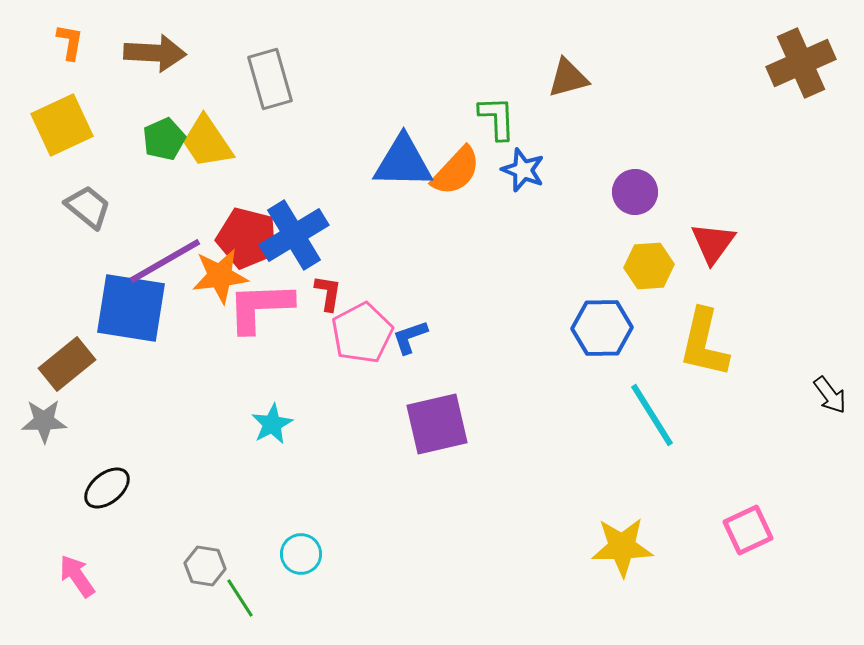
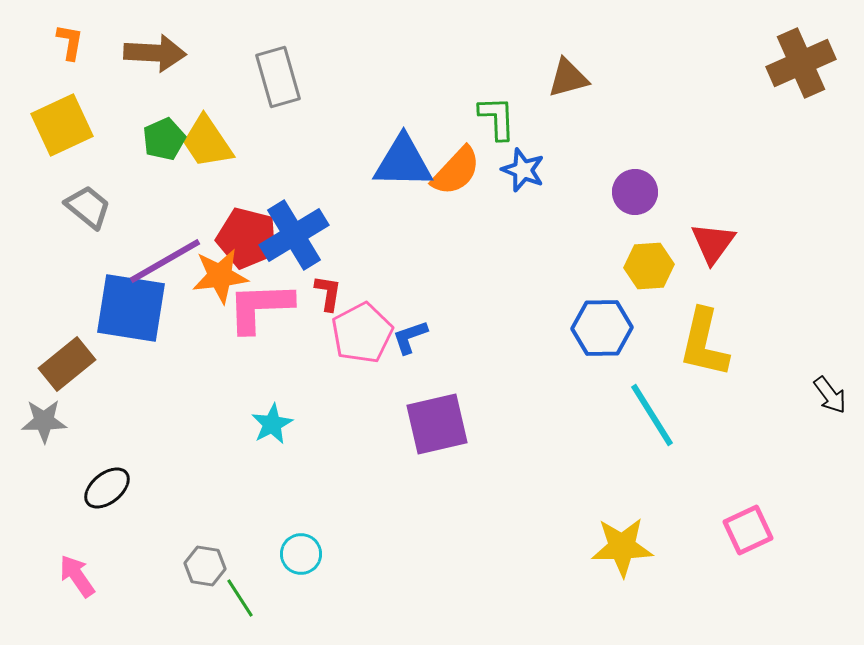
gray rectangle: moved 8 px right, 2 px up
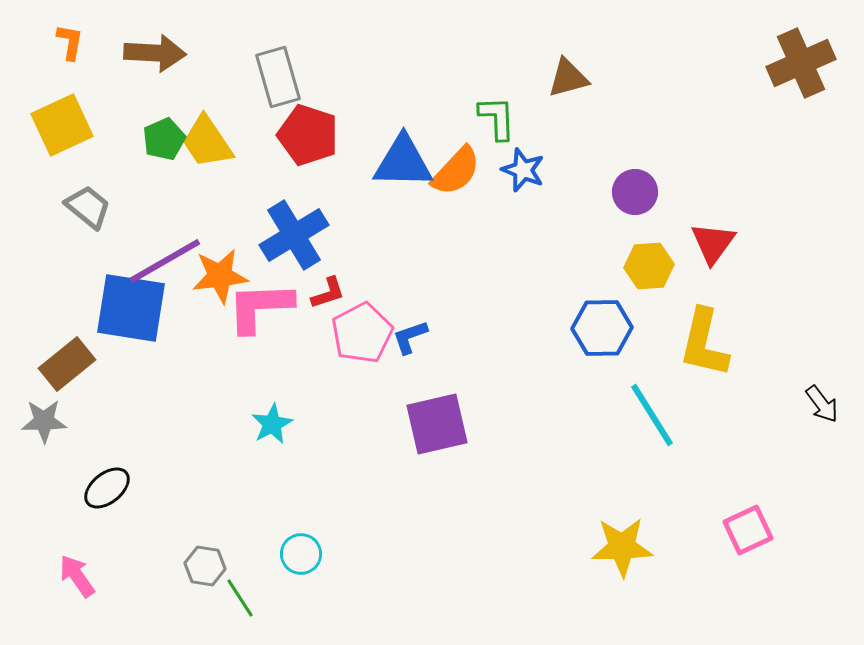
red pentagon: moved 61 px right, 103 px up; rotated 4 degrees clockwise
red L-shape: rotated 63 degrees clockwise
black arrow: moved 8 px left, 9 px down
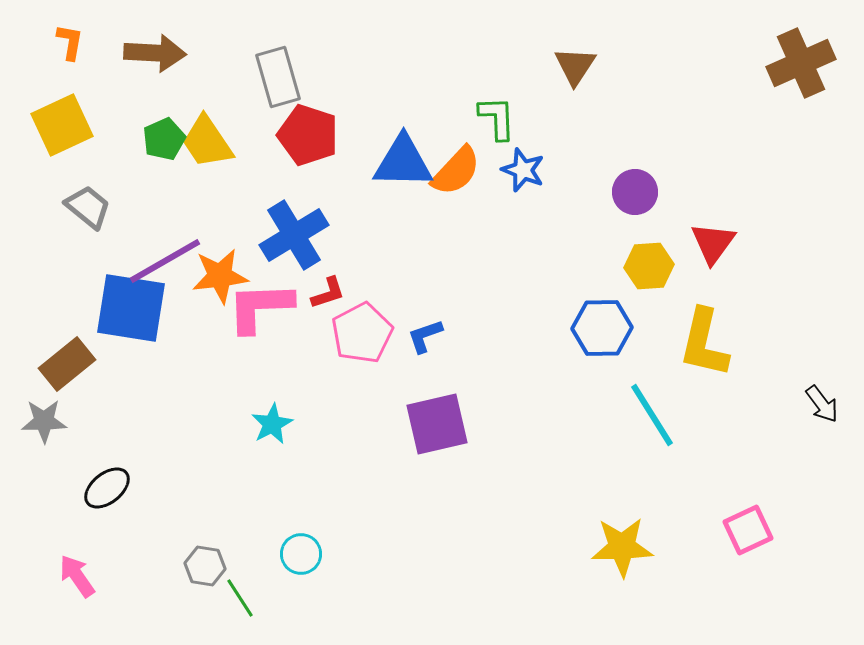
brown triangle: moved 7 px right, 12 px up; rotated 42 degrees counterclockwise
blue L-shape: moved 15 px right, 1 px up
